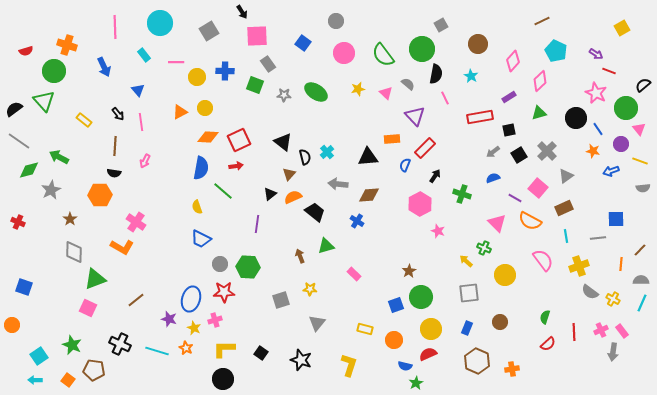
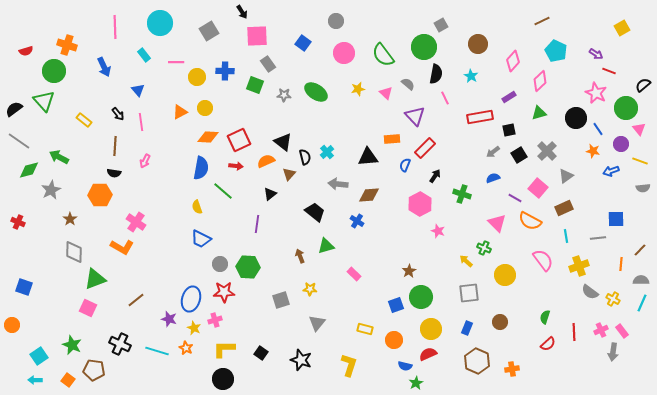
green circle at (422, 49): moved 2 px right, 2 px up
red arrow at (236, 166): rotated 16 degrees clockwise
orange semicircle at (293, 197): moved 27 px left, 36 px up
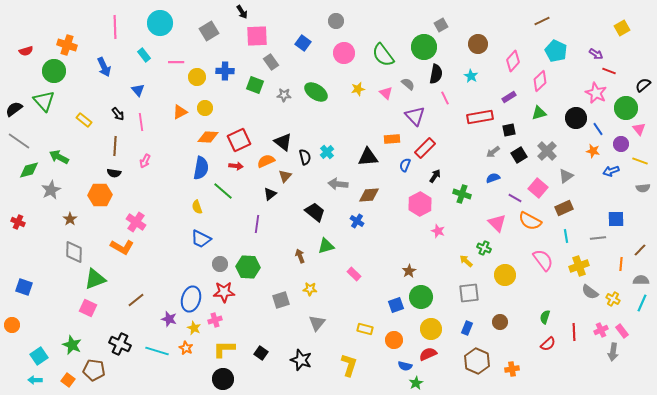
gray rectangle at (268, 64): moved 3 px right, 2 px up
brown triangle at (289, 174): moved 4 px left, 2 px down
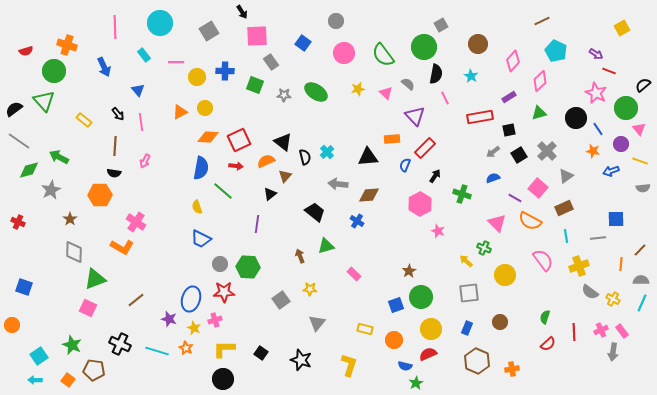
gray square at (281, 300): rotated 18 degrees counterclockwise
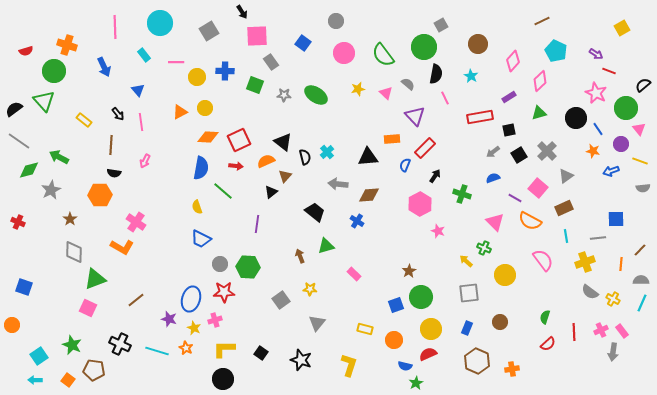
green ellipse at (316, 92): moved 3 px down
brown line at (115, 146): moved 4 px left, 1 px up
black triangle at (270, 194): moved 1 px right, 2 px up
pink triangle at (497, 223): moved 2 px left, 1 px up
yellow cross at (579, 266): moved 6 px right, 4 px up
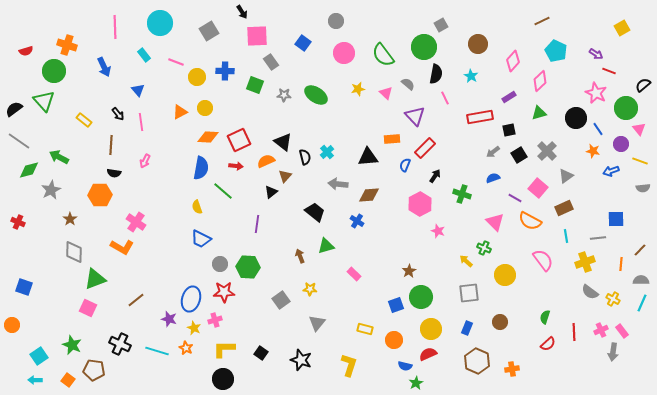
pink line at (176, 62): rotated 21 degrees clockwise
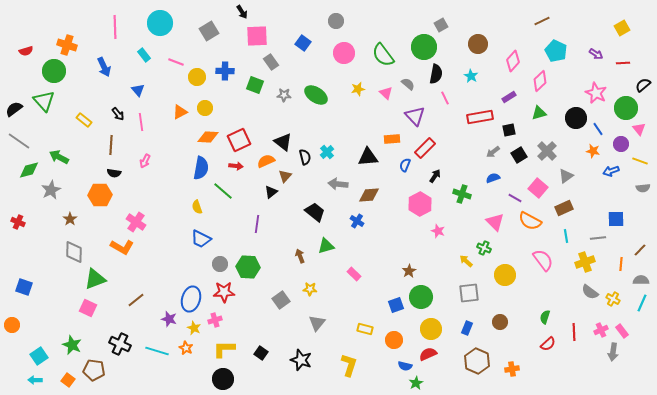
red line at (609, 71): moved 14 px right, 8 px up; rotated 24 degrees counterclockwise
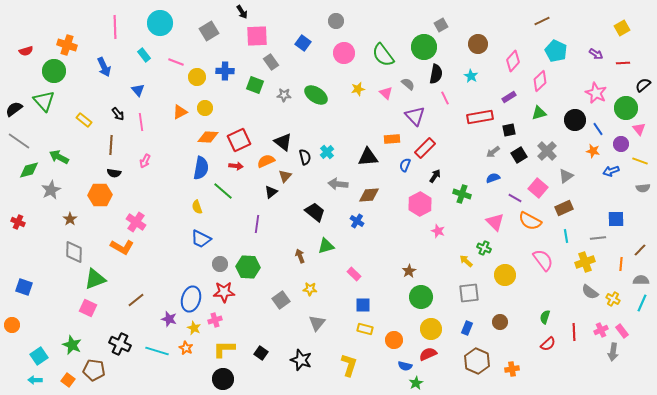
black circle at (576, 118): moved 1 px left, 2 px down
blue square at (396, 305): moved 33 px left; rotated 21 degrees clockwise
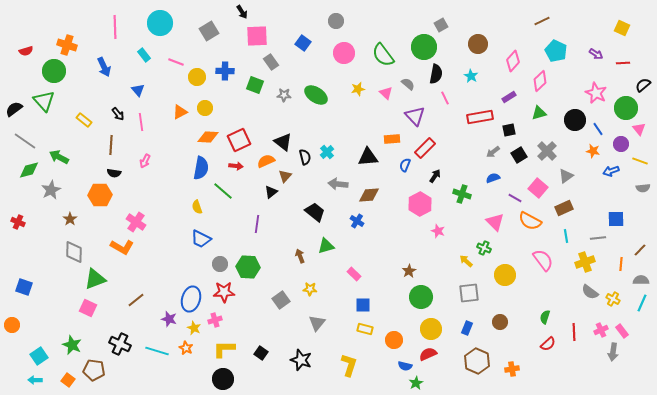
yellow square at (622, 28): rotated 35 degrees counterclockwise
gray line at (19, 141): moved 6 px right
